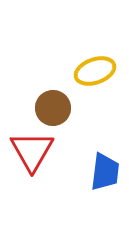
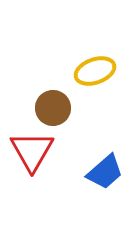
blue trapezoid: rotated 42 degrees clockwise
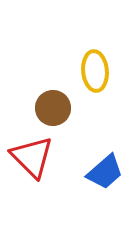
yellow ellipse: rotated 75 degrees counterclockwise
red triangle: moved 6 px down; rotated 15 degrees counterclockwise
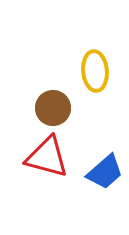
red triangle: moved 15 px right; rotated 30 degrees counterclockwise
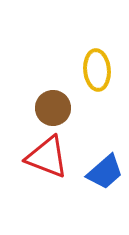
yellow ellipse: moved 2 px right, 1 px up
red triangle: rotated 6 degrees clockwise
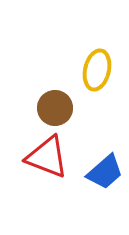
yellow ellipse: rotated 18 degrees clockwise
brown circle: moved 2 px right
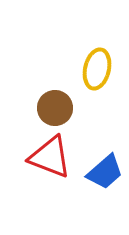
yellow ellipse: moved 1 px up
red triangle: moved 3 px right
